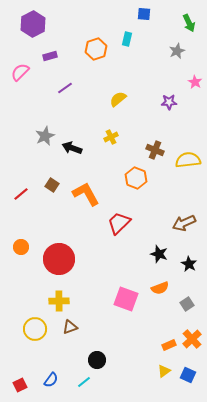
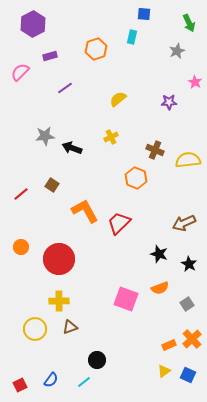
cyan rectangle at (127, 39): moved 5 px right, 2 px up
gray star at (45, 136): rotated 18 degrees clockwise
orange L-shape at (86, 194): moved 1 px left, 17 px down
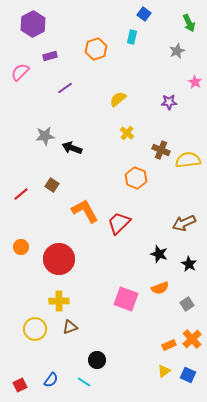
blue square at (144, 14): rotated 32 degrees clockwise
yellow cross at (111, 137): moved 16 px right, 4 px up; rotated 24 degrees counterclockwise
brown cross at (155, 150): moved 6 px right
cyan line at (84, 382): rotated 72 degrees clockwise
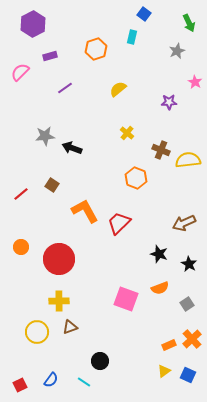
yellow semicircle at (118, 99): moved 10 px up
yellow circle at (35, 329): moved 2 px right, 3 px down
black circle at (97, 360): moved 3 px right, 1 px down
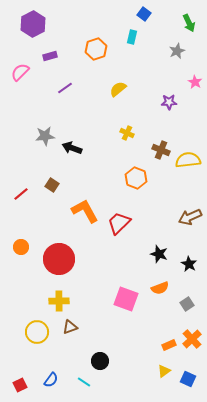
yellow cross at (127, 133): rotated 16 degrees counterclockwise
brown arrow at (184, 223): moved 6 px right, 6 px up
blue square at (188, 375): moved 4 px down
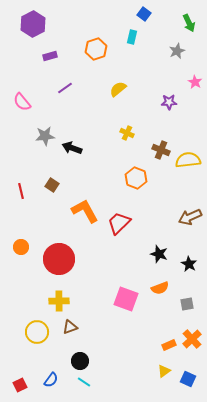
pink semicircle at (20, 72): moved 2 px right, 30 px down; rotated 84 degrees counterclockwise
red line at (21, 194): moved 3 px up; rotated 63 degrees counterclockwise
gray square at (187, 304): rotated 24 degrees clockwise
black circle at (100, 361): moved 20 px left
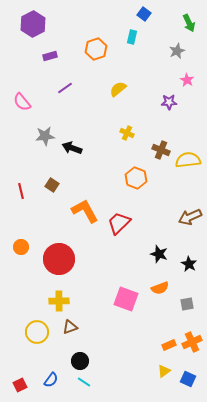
pink star at (195, 82): moved 8 px left, 2 px up
orange cross at (192, 339): moved 3 px down; rotated 18 degrees clockwise
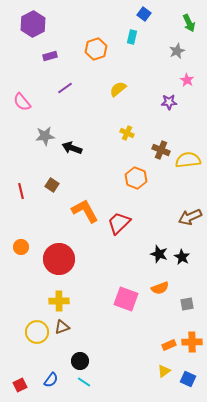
black star at (189, 264): moved 7 px left, 7 px up
brown triangle at (70, 327): moved 8 px left
orange cross at (192, 342): rotated 24 degrees clockwise
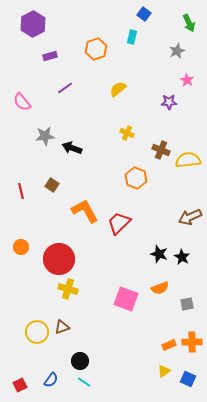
yellow cross at (59, 301): moved 9 px right, 12 px up; rotated 18 degrees clockwise
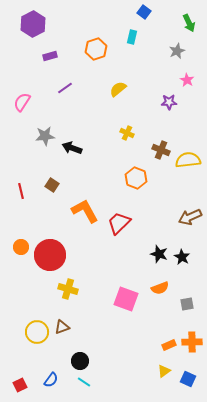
blue square at (144, 14): moved 2 px up
pink semicircle at (22, 102): rotated 72 degrees clockwise
red circle at (59, 259): moved 9 px left, 4 px up
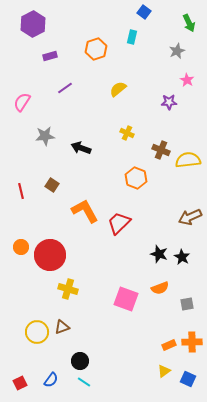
black arrow at (72, 148): moved 9 px right
red square at (20, 385): moved 2 px up
